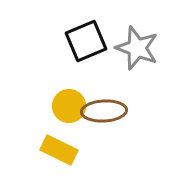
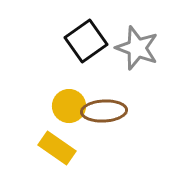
black square: rotated 12 degrees counterclockwise
yellow rectangle: moved 2 px left, 2 px up; rotated 9 degrees clockwise
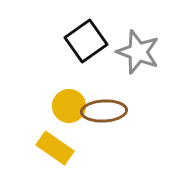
gray star: moved 1 px right, 4 px down
yellow rectangle: moved 2 px left
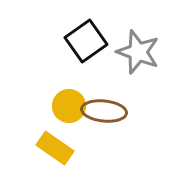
brown ellipse: rotated 9 degrees clockwise
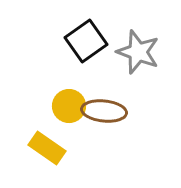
yellow rectangle: moved 8 px left
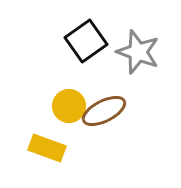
brown ellipse: rotated 33 degrees counterclockwise
yellow rectangle: rotated 15 degrees counterclockwise
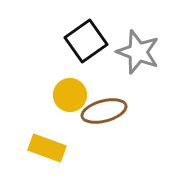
yellow circle: moved 1 px right, 11 px up
brown ellipse: rotated 12 degrees clockwise
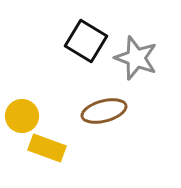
black square: rotated 24 degrees counterclockwise
gray star: moved 2 px left, 6 px down
yellow circle: moved 48 px left, 21 px down
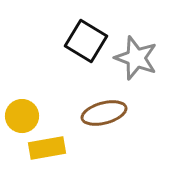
brown ellipse: moved 2 px down
yellow rectangle: rotated 30 degrees counterclockwise
